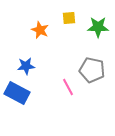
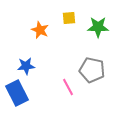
blue rectangle: rotated 35 degrees clockwise
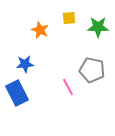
blue star: moved 1 px left, 2 px up
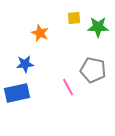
yellow square: moved 5 px right
orange star: moved 3 px down
gray pentagon: moved 1 px right
blue rectangle: rotated 75 degrees counterclockwise
